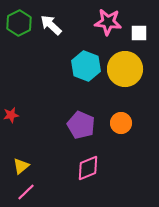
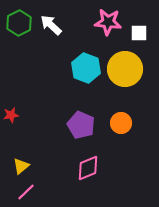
cyan hexagon: moved 2 px down
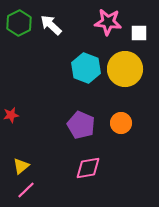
pink diamond: rotated 12 degrees clockwise
pink line: moved 2 px up
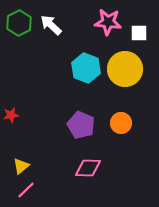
pink diamond: rotated 12 degrees clockwise
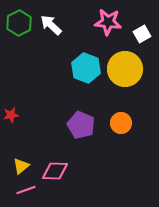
white square: moved 3 px right, 1 px down; rotated 30 degrees counterclockwise
pink diamond: moved 33 px left, 3 px down
pink line: rotated 24 degrees clockwise
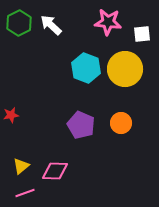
white square: rotated 24 degrees clockwise
pink line: moved 1 px left, 3 px down
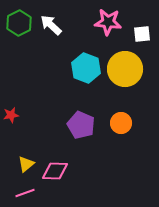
yellow triangle: moved 5 px right, 2 px up
